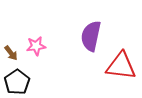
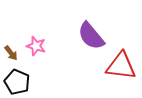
purple semicircle: rotated 52 degrees counterclockwise
pink star: rotated 24 degrees clockwise
black pentagon: rotated 15 degrees counterclockwise
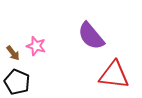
brown arrow: moved 2 px right
red triangle: moved 7 px left, 9 px down
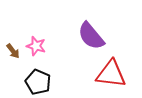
brown arrow: moved 2 px up
red triangle: moved 3 px left, 1 px up
black pentagon: moved 21 px right
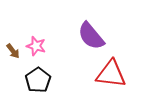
black pentagon: moved 2 px up; rotated 15 degrees clockwise
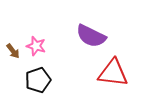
purple semicircle: rotated 24 degrees counterclockwise
red triangle: moved 2 px right, 1 px up
black pentagon: rotated 15 degrees clockwise
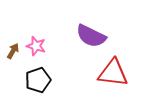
brown arrow: rotated 112 degrees counterclockwise
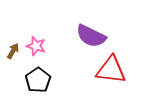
red triangle: moved 2 px left, 3 px up
black pentagon: rotated 15 degrees counterclockwise
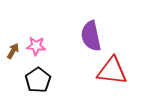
purple semicircle: rotated 52 degrees clockwise
pink star: rotated 12 degrees counterclockwise
red triangle: moved 1 px right, 1 px down
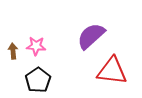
purple semicircle: rotated 60 degrees clockwise
brown arrow: rotated 35 degrees counterclockwise
